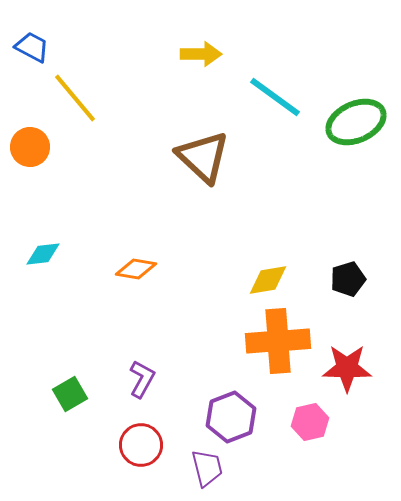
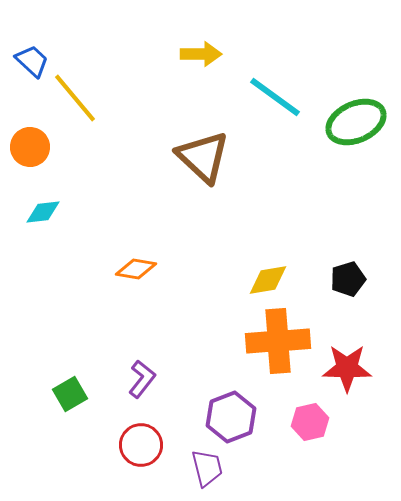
blue trapezoid: moved 14 px down; rotated 15 degrees clockwise
cyan diamond: moved 42 px up
purple L-shape: rotated 9 degrees clockwise
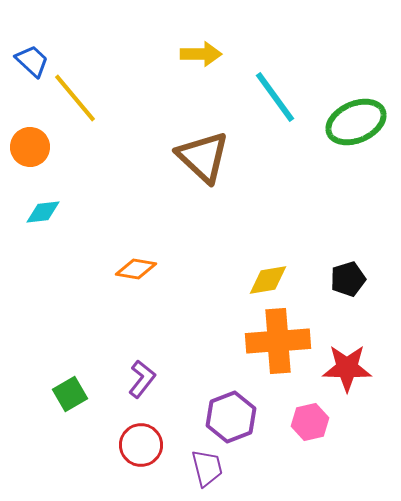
cyan line: rotated 18 degrees clockwise
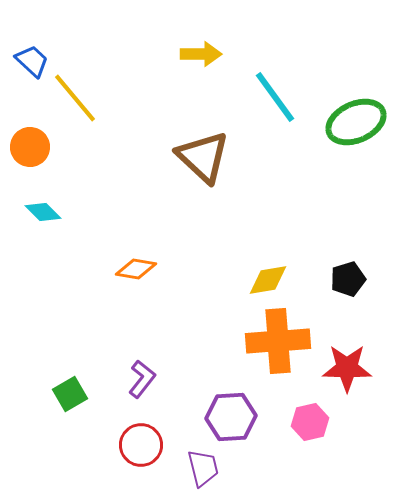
cyan diamond: rotated 51 degrees clockwise
purple hexagon: rotated 18 degrees clockwise
purple trapezoid: moved 4 px left
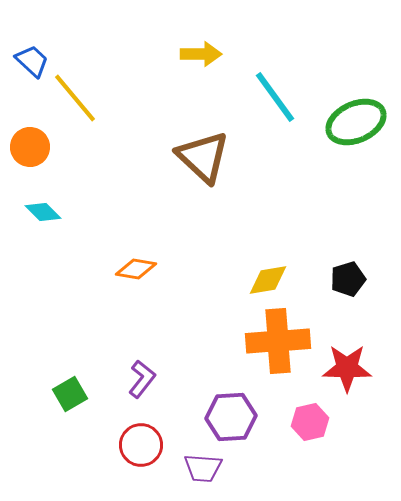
purple trapezoid: rotated 108 degrees clockwise
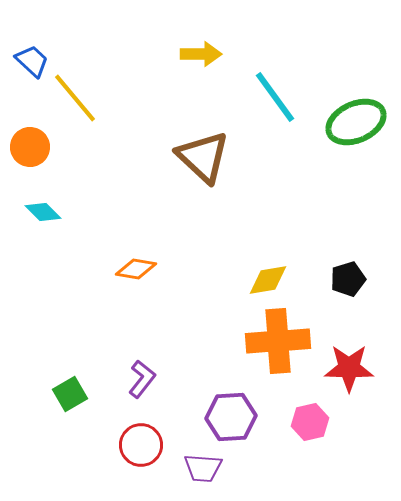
red star: moved 2 px right
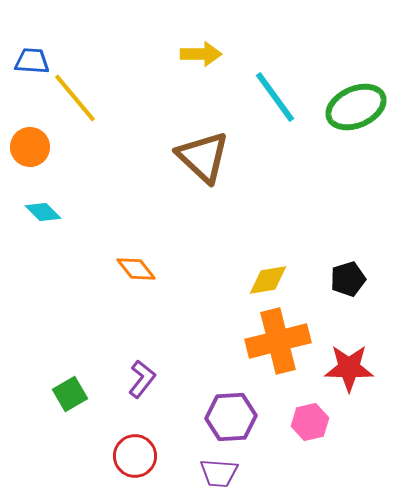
blue trapezoid: rotated 39 degrees counterclockwise
green ellipse: moved 15 px up
orange diamond: rotated 42 degrees clockwise
orange cross: rotated 10 degrees counterclockwise
red circle: moved 6 px left, 11 px down
purple trapezoid: moved 16 px right, 5 px down
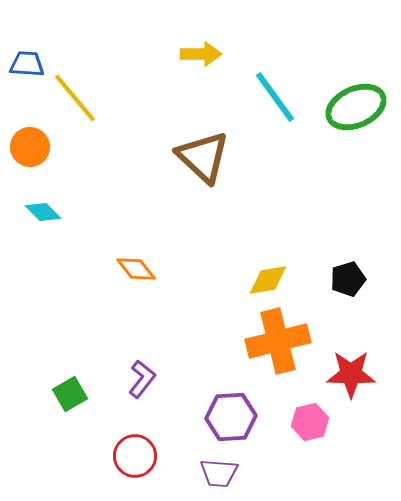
blue trapezoid: moved 5 px left, 3 px down
red star: moved 2 px right, 6 px down
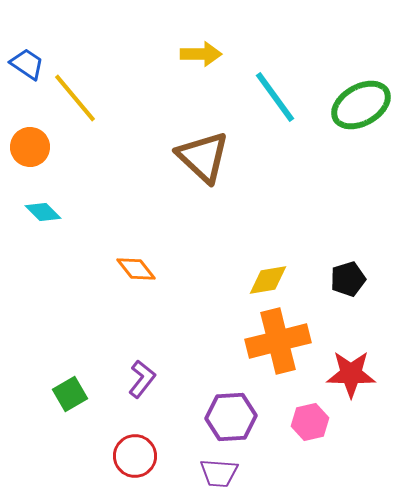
blue trapezoid: rotated 30 degrees clockwise
green ellipse: moved 5 px right, 2 px up; rotated 6 degrees counterclockwise
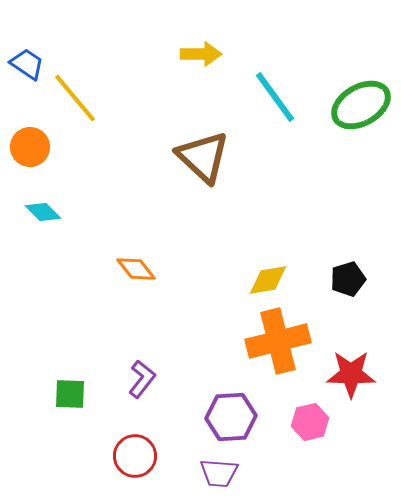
green square: rotated 32 degrees clockwise
